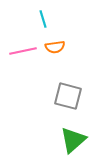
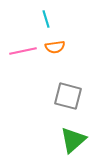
cyan line: moved 3 px right
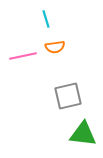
pink line: moved 5 px down
gray square: rotated 28 degrees counterclockwise
green triangle: moved 10 px right, 6 px up; rotated 48 degrees clockwise
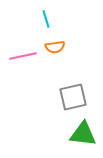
gray square: moved 5 px right, 1 px down
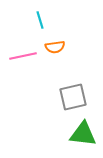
cyan line: moved 6 px left, 1 px down
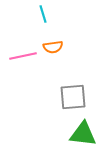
cyan line: moved 3 px right, 6 px up
orange semicircle: moved 2 px left
gray square: rotated 8 degrees clockwise
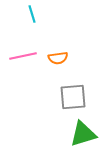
cyan line: moved 11 px left
orange semicircle: moved 5 px right, 11 px down
green triangle: rotated 24 degrees counterclockwise
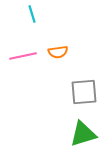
orange semicircle: moved 6 px up
gray square: moved 11 px right, 5 px up
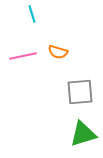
orange semicircle: rotated 24 degrees clockwise
gray square: moved 4 px left
